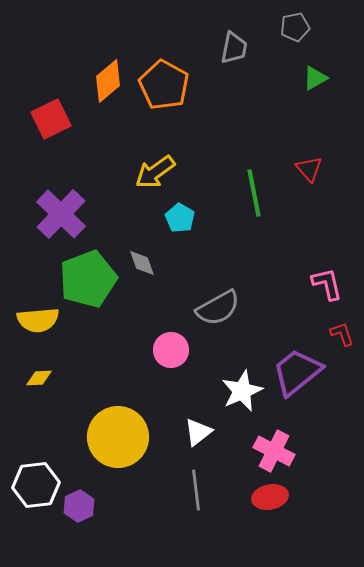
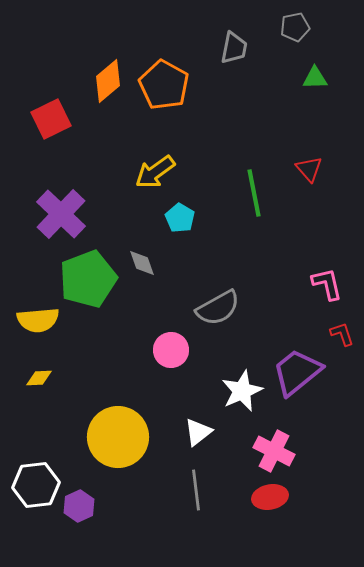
green triangle: rotated 28 degrees clockwise
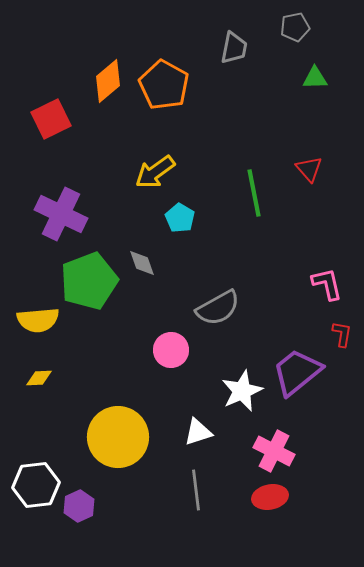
purple cross: rotated 18 degrees counterclockwise
green pentagon: moved 1 px right, 2 px down
red L-shape: rotated 28 degrees clockwise
white triangle: rotated 20 degrees clockwise
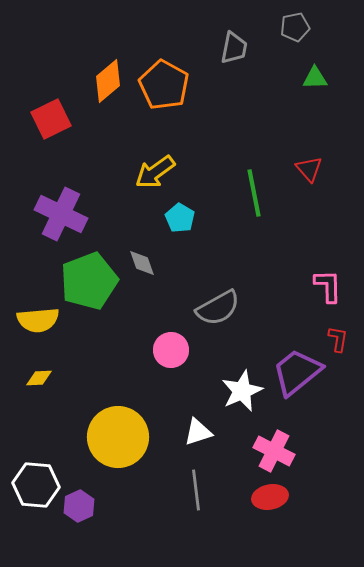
pink L-shape: moved 1 px right, 2 px down; rotated 12 degrees clockwise
red L-shape: moved 4 px left, 5 px down
white hexagon: rotated 12 degrees clockwise
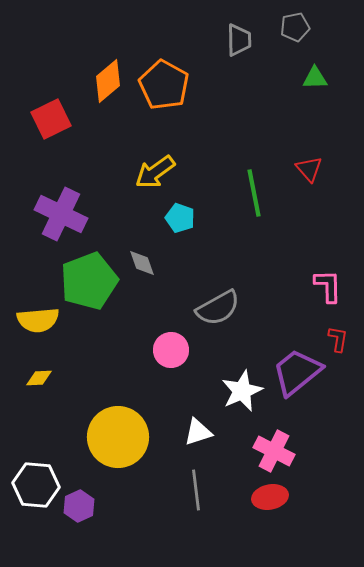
gray trapezoid: moved 5 px right, 8 px up; rotated 12 degrees counterclockwise
cyan pentagon: rotated 12 degrees counterclockwise
